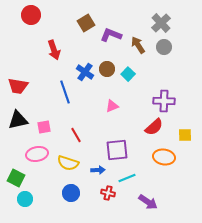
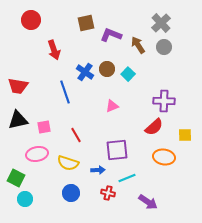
red circle: moved 5 px down
brown square: rotated 18 degrees clockwise
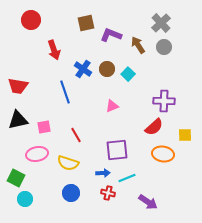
blue cross: moved 2 px left, 3 px up
orange ellipse: moved 1 px left, 3 px up
blue arrow: moved 5 px right, 3 px down
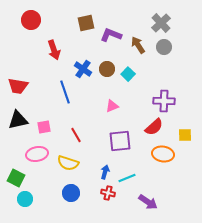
purple square: moved 3 px right, 9 px up
blue arrow: moved 2 px right, 1 px up; rotated 72 degrees counterclockwise
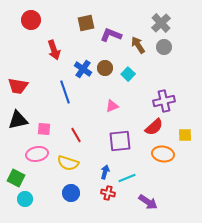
brown circle: moved 2 px left, 1 px up
purple cross: rotated 15 degrees counterclockwise
pink square: moved 2 px down; rotated 16 degrees clockwise
